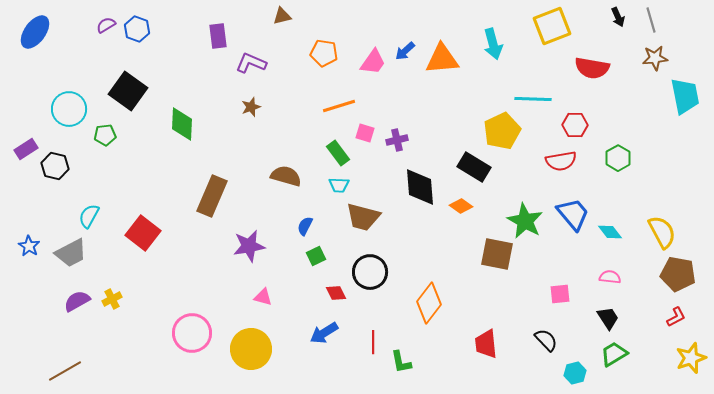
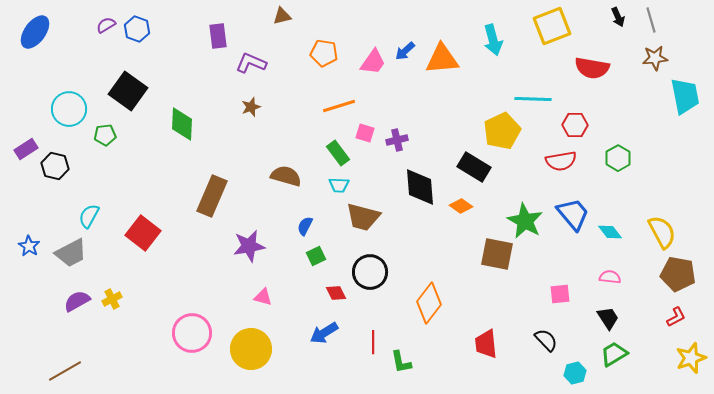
cyan arrow at (493, 44): moved 4 px up
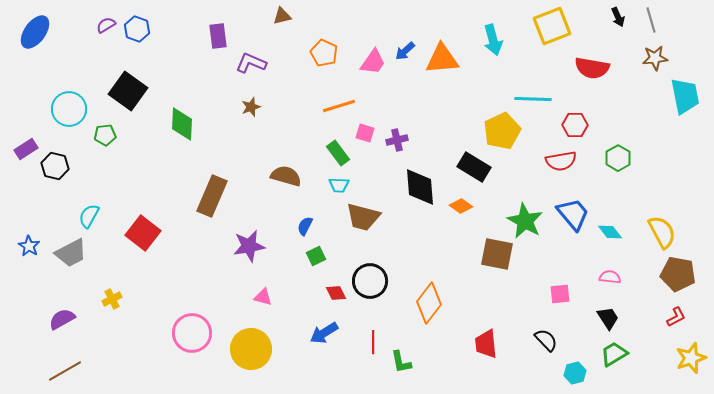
orange pentagon at (324, 53): rotated 16 degrees clockwise
black circle at (370, 272): moved 9 px down
purple semicircle at (77, 301): moved 15 px left, 18 px down
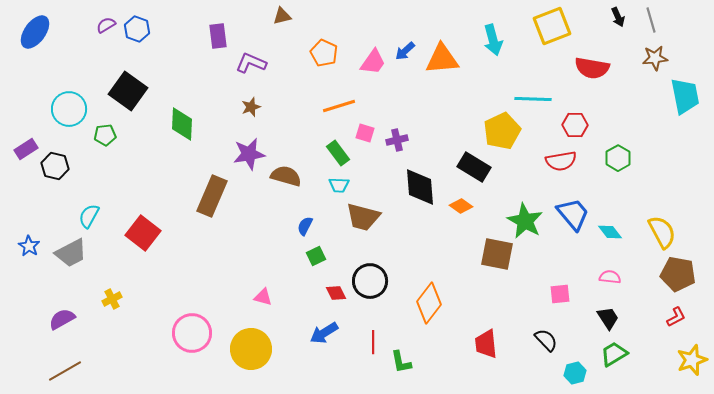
purple star at (249, 246): moved 92 px up
yellow star at (691, 358): moved 1 px right, 2 px down
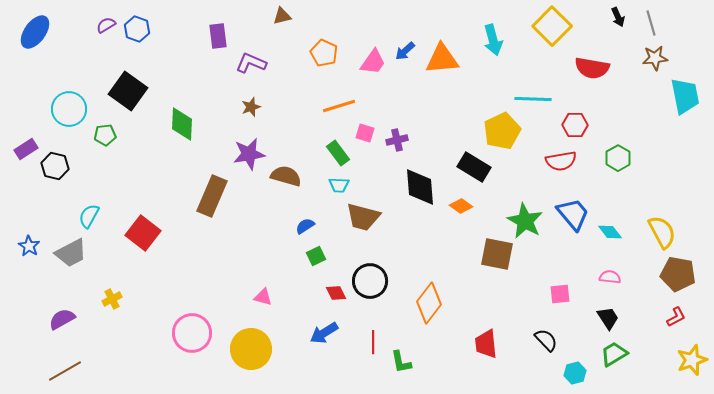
gray line at (651, 20): moved 3 px down
yellow square at (552, 26): rotated 24 degrees counterclockwise
blue semicircle at (305, 226): rotated 30 degrees clockwise
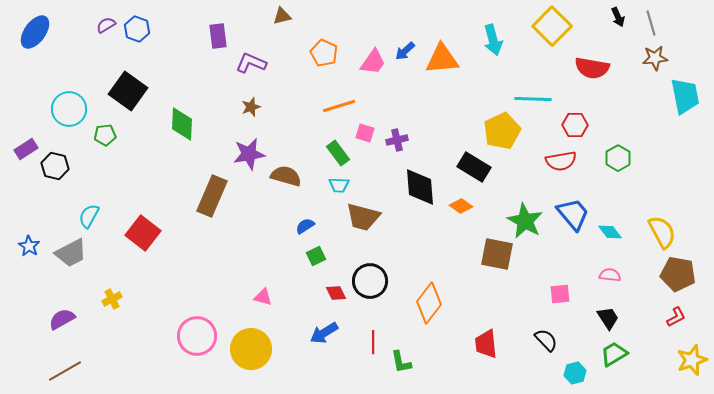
pink semicircle at (610, 277): moved 2 px up
pink circle at (192, 333): moved 5 px right, 3 px down
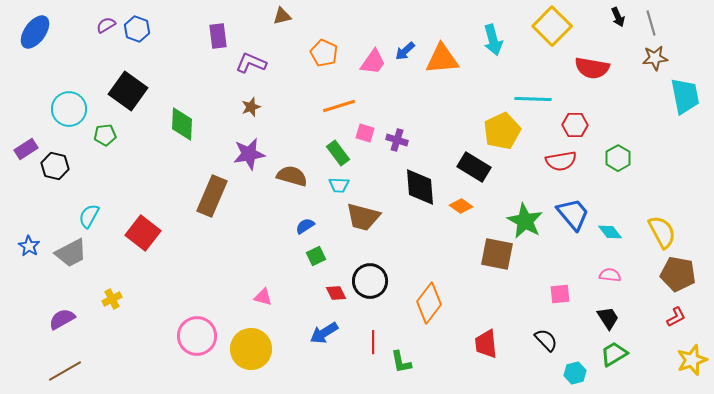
purple cross at (397, 140): rotated 30 degrees clockwise
brown semicircle at (286, 176): moved 6 px right
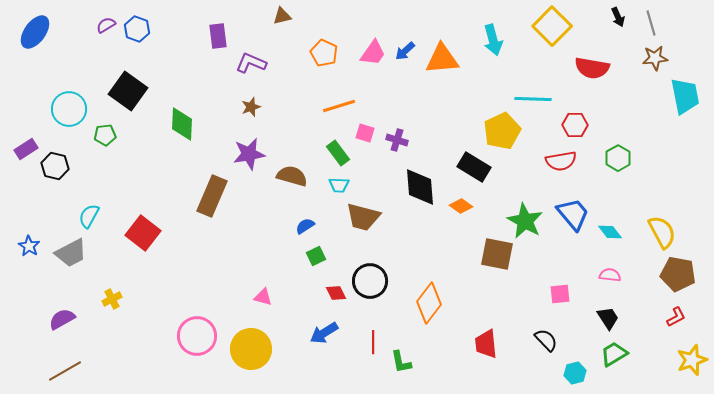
pink trapezoid at (373, 62): moved 9 px up
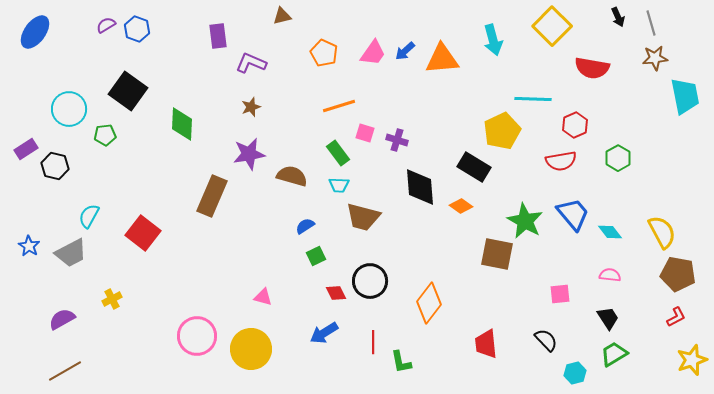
red hexagon at (575, 125): rotated 25 degrees counterclockwise
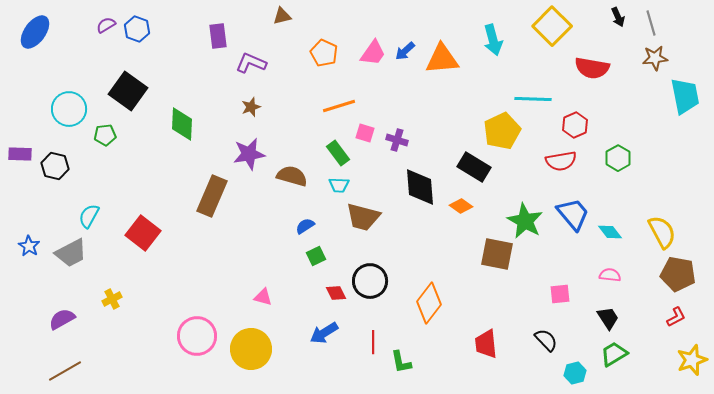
purple rectangle at (26, 149): moved 6 px left, 5 px down; rotated 35 degrees clockwise
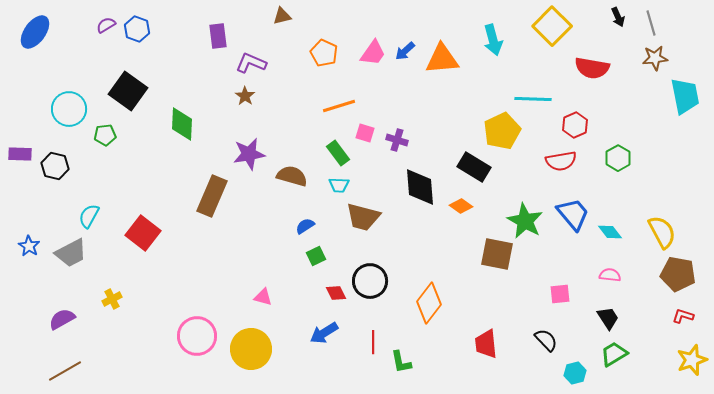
brown star at (251, 107): moved 6 px left, 11 px up; rotated 18 degrees counterclockwise
red L-shape at (676, 317): moved 7 px right, 1 px up; rotated 135 degrees counterclockwise
